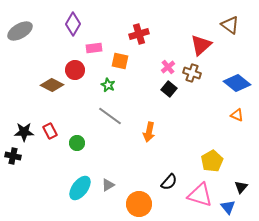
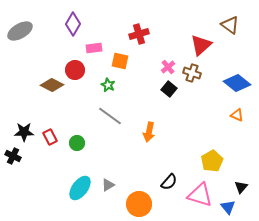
red rectangle: moved 6 px down
black cross: rotated 14 degrees clockwise
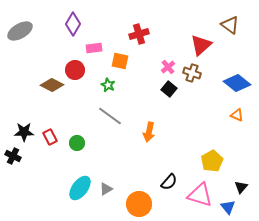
gray triangle: moved 2 px left, 4 px down
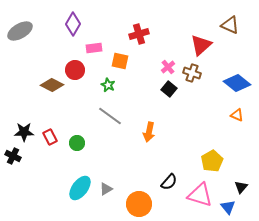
brown triangle: rotated 12 degrees counterclockwise
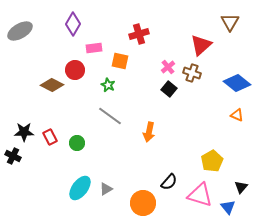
brown triangle: moved 3 px up; rotated 36 degrees clockwise
orange circle: moved 4 px right, 1 px up
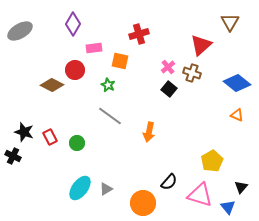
black star: rotated 18 degrees clockwise
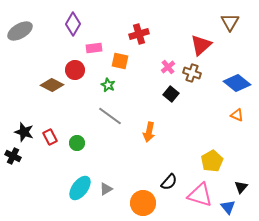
black square: moved 2 px right, 5 px down
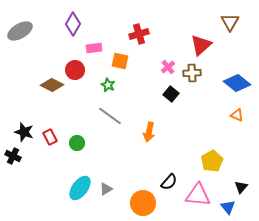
brown cross: rotated 24 degrees counterclockwise
pink triangle: moved 2 px left; rotated 12 degrees counterclockwise
